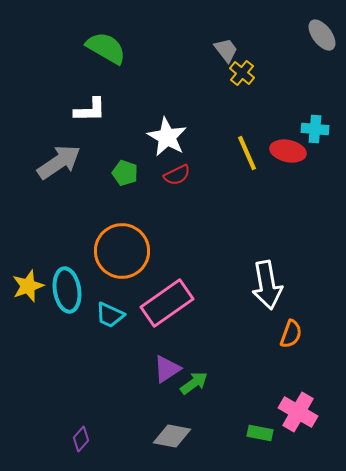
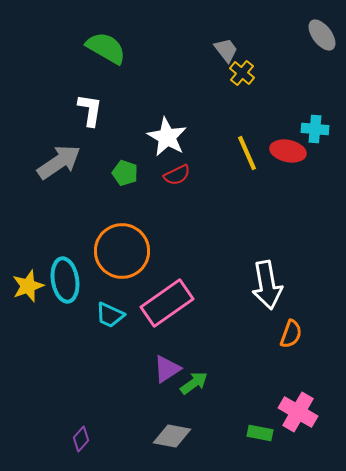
white L-shape: rotated 80 degrees counterclockwise
cyan ellipse: moved 2 px left, 10 px up
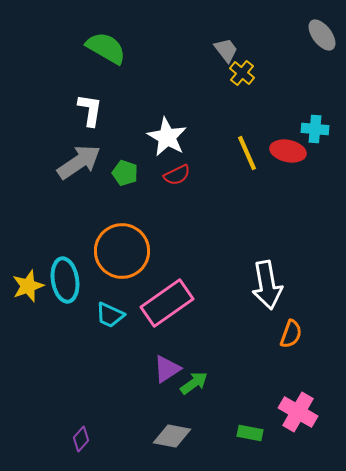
gray arrow: moved 20 px right
green rectangle: moved 10 px left
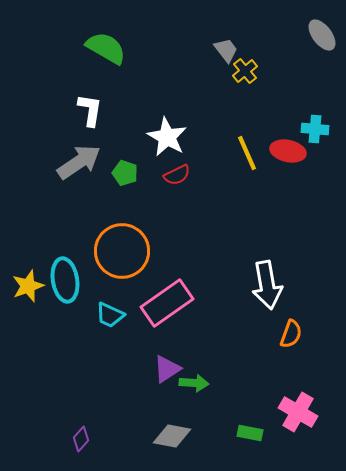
yellow cross: moved 3 px right, 2 px up; rotated 10 degrees clockwise
green arrow: rotated 40 degrees clockwise
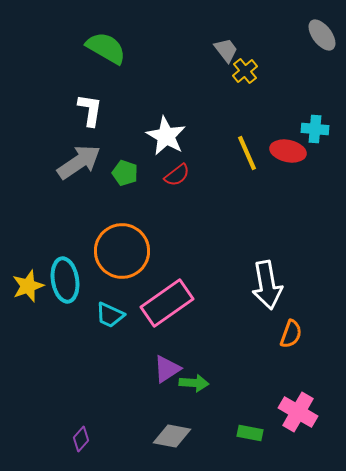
white star: moved 1 px left, 1 px up
red semicircle: rotated 12 degrees counterclockwise
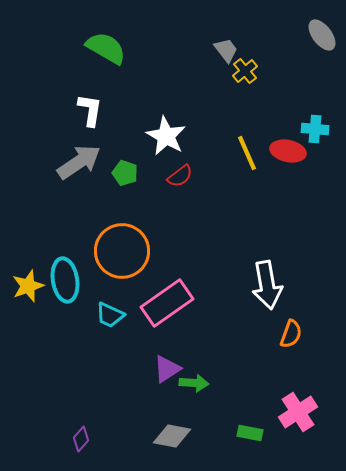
red semicircle: moved 3 px right, 1 px down
pink cross: rotated 27 degrees clockwise
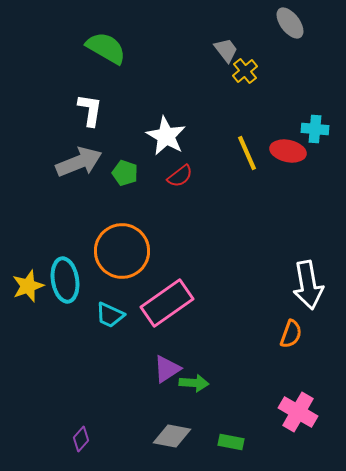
gray ellipse: moved 32 px left, 12 px up
gray arrow: rotated 12 degrees clockwise
white arrow: moved 41 px right
pink cross: rotated 27 degrees counterclockwise
green rectangle: moved 19 px left, 9 px down
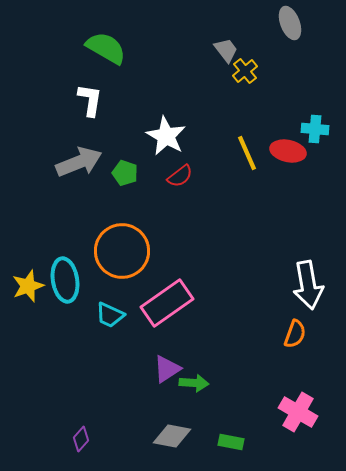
gray ellipse: rotated 16 degrees clockwise
white L-shape: moved 10 px up
orange semicircle: moved 4 px right
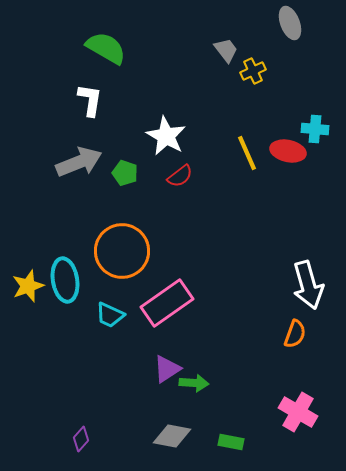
yellow cross: moved 8 px right; rotated 15 degrees clockwise
white arrow: rotated 6 degrees counterclockwise
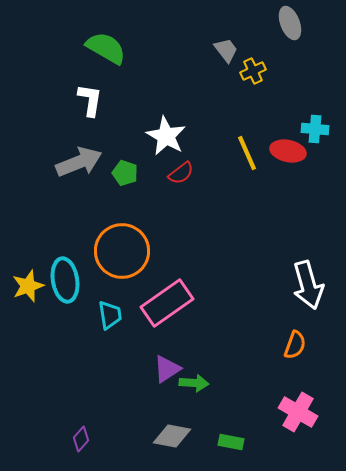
red semicircle: moved 1 px right, 3 px up
cyan trapezoid: rotated 124 degrees counterclockwise
orange semicircle: moved 11 px down
